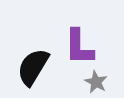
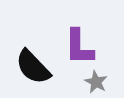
black semicircle: rotated 75 degrees counterclockwise
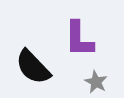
purple L-shape: moved 8 px up
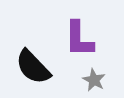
gray star: moved 2 px left, 2 px up
